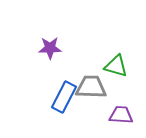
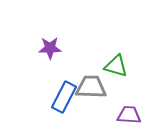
purple trapezoid: moved 8 px right
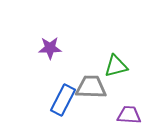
green triangle: rotated 30 degrees counterclockwise
blue rectangle: moved 1 px left, 3 px down
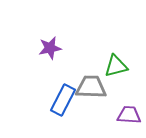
purple star: rotated 10 degrees counterclockwise
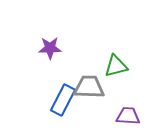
purple star: rotated 10 degrees clockwise
gray trapezoid: moved 2 px left
purple trapezoid: moved 1 px left, 1 px down
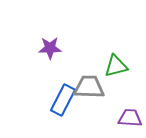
purple trapezoid: moved 2 px right, 2 px down
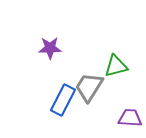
gray trapezoid: rotated 60 degrees counterclockwise
